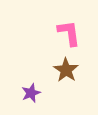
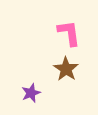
brown star: moved 1 px up
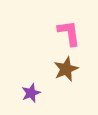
brown star: rotated 15 degrees clockwise
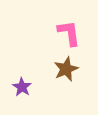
purple star: moved 9 px left, 6 px up; rotated 18 degrees counterclockwise
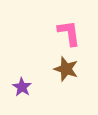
brown star: rotated 30 degrees counterclockwise
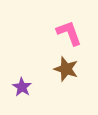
pink L-shape: rotated 12 degrees counterclockwise
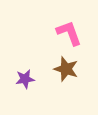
purple star: moved 3 px right, 8 px up; rotated 30 degrees clockwise
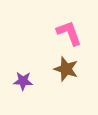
purple star: moved 2 px left, 2 px down; rotated 12 degrees clockwise
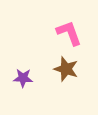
purple star: moved 3 px up
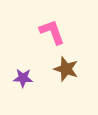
pink L-shape: moved 17 px left, 1 px up
